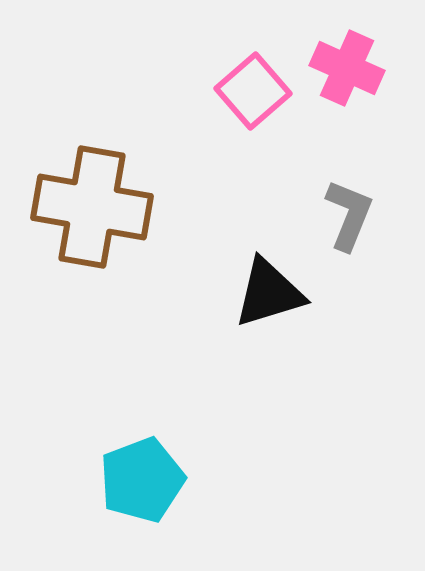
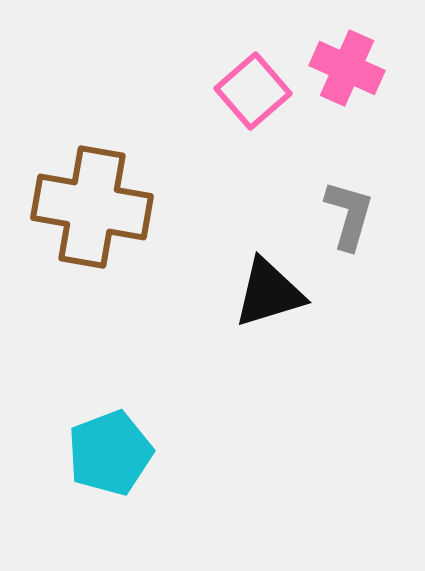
gray L-shape: rotated 6 degrees counterclockwise
cyan pentagon: moved 32 px left, 27 px up
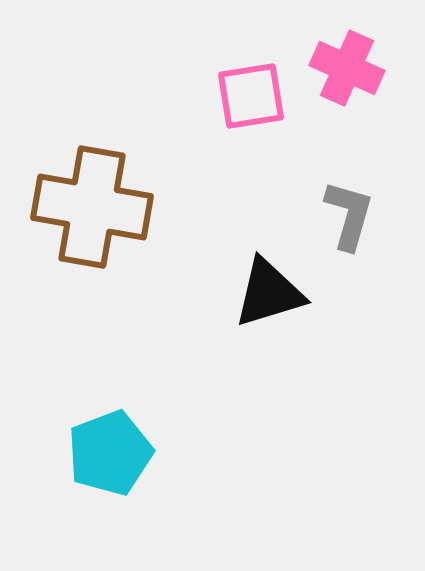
pink square: moved 2 px left, 5 px down; rotated 32 degrees clockwise
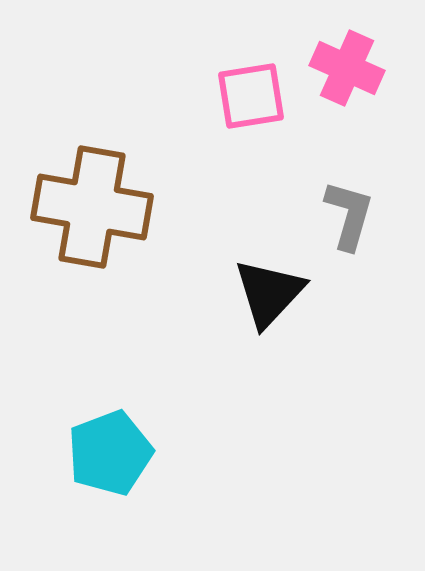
black triangle: rotated 30 degrees counterclockwise
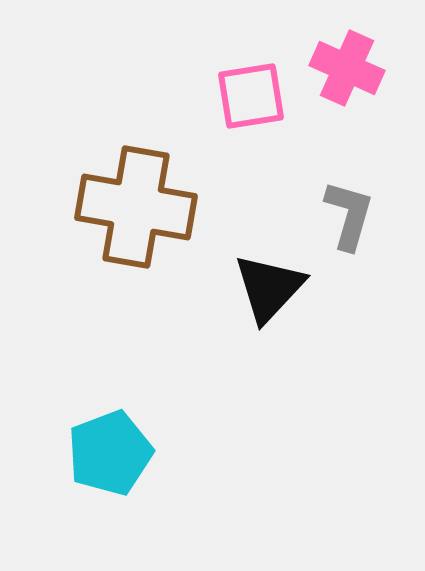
brown cross: moved 44 px right
black triangle: moved 5 px up
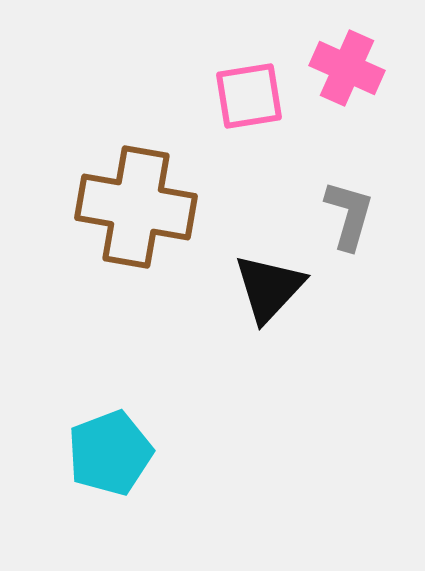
pink square: moved 2 px left
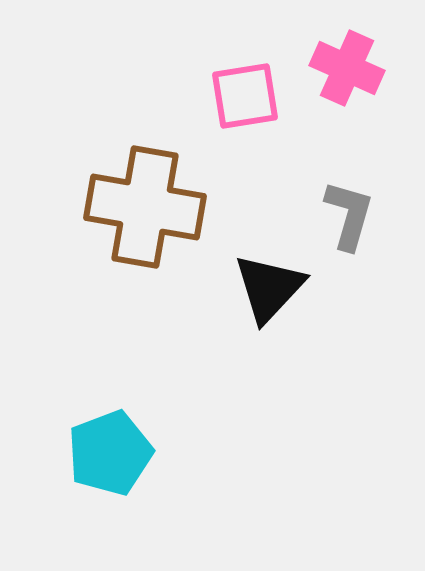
pink square: moved 4 px left
brown cross: moved 9 px right
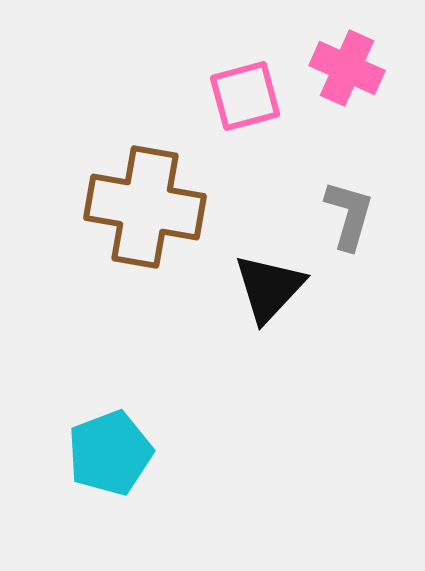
pink square: rotated 6 degrees counterclockwise
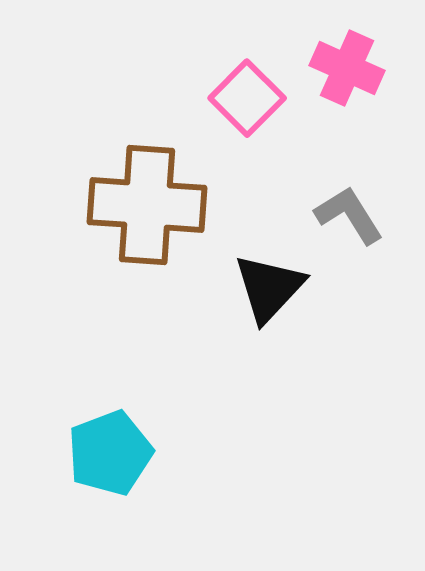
pink square: moved 2 px right, 2 px down; rotated 30 degrees counterclockwise
brown cross: moved 2 px right, 2 px up; rotated 6 degrees counterclockwise
gray L-shape: rotated 48 degrees counterclockwise
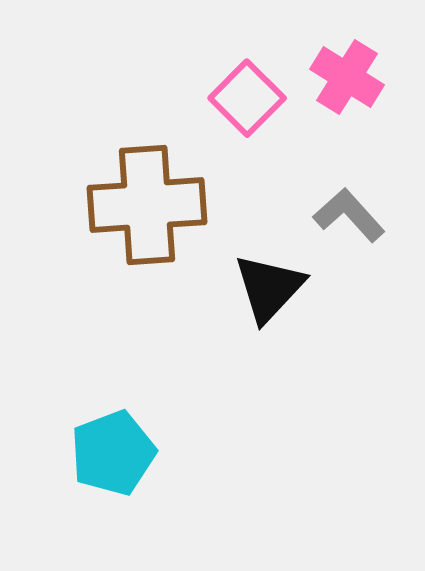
pink cross: moved 9 px down; rotated 8 degrees clockwise
brown cross: rotated 8 degrees counterclockwise
gray L-shape: rotated 10 degrees counterclockwise
cyan pentagon: moved 3 px right
